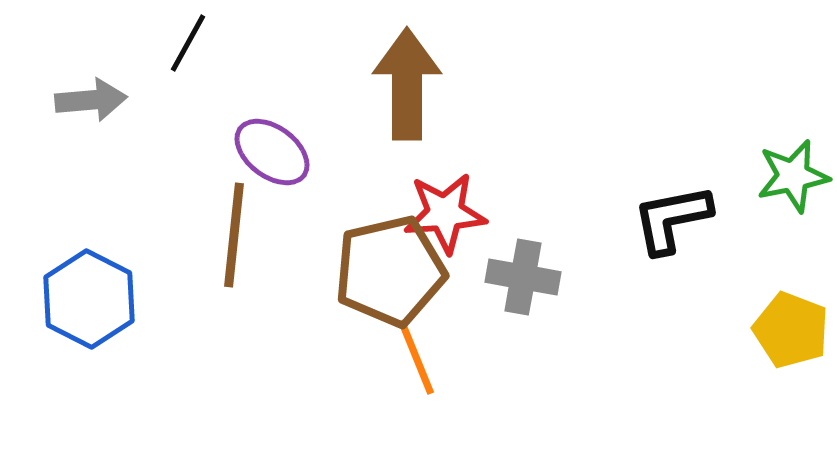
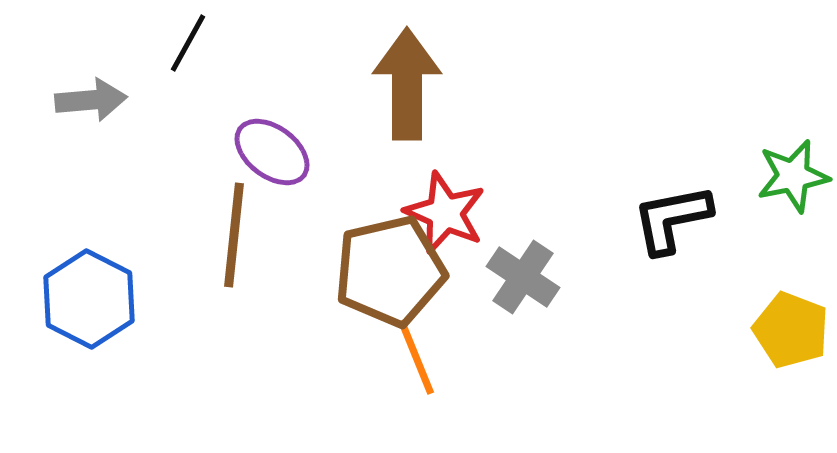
red star: rotated 28 degrees clockwise
gray cross: rotated 24 degrees clockwise
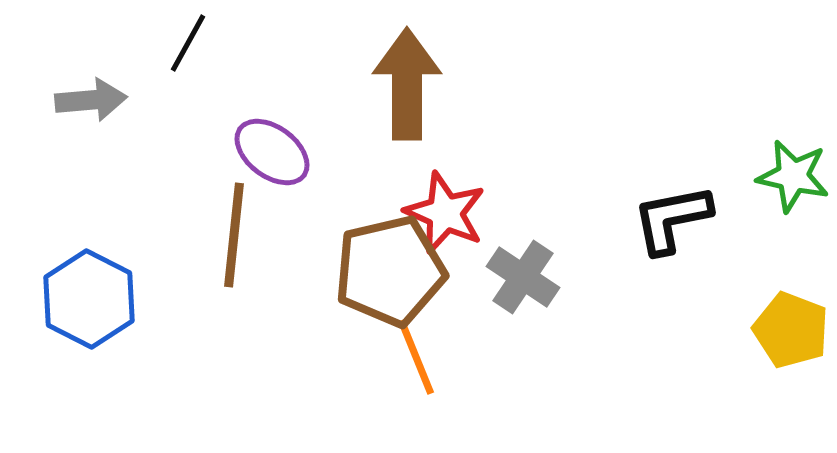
green star: rotated 24 degrees clockwise
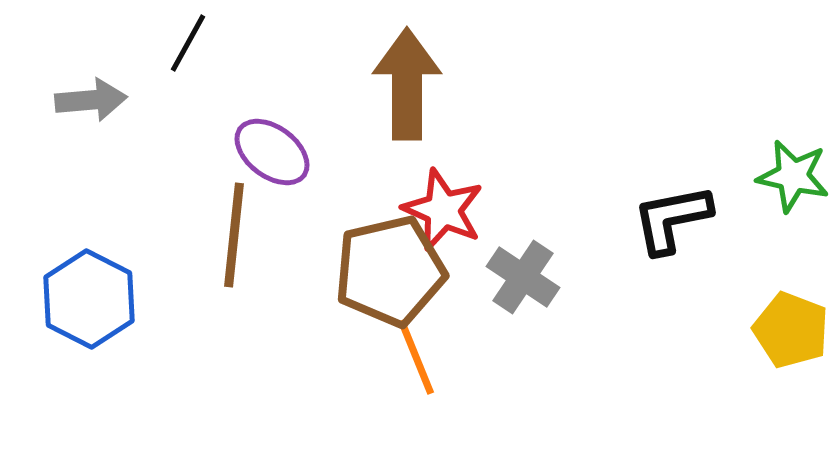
red star: moved 2 px left, 3 px up
